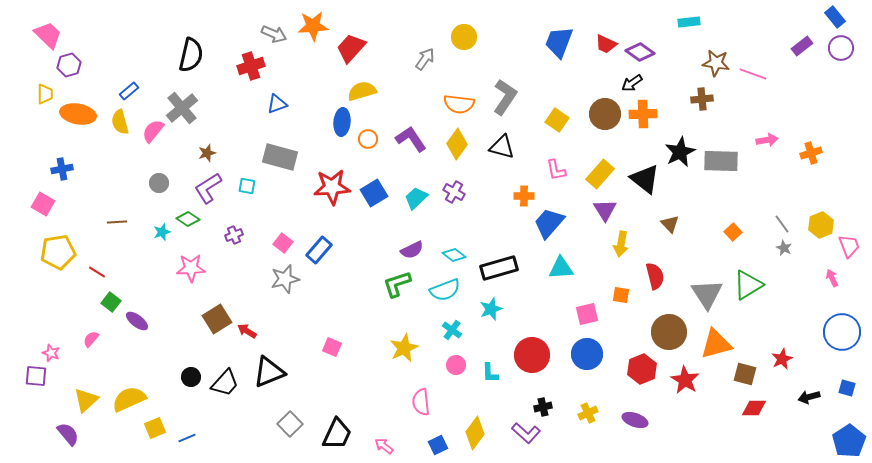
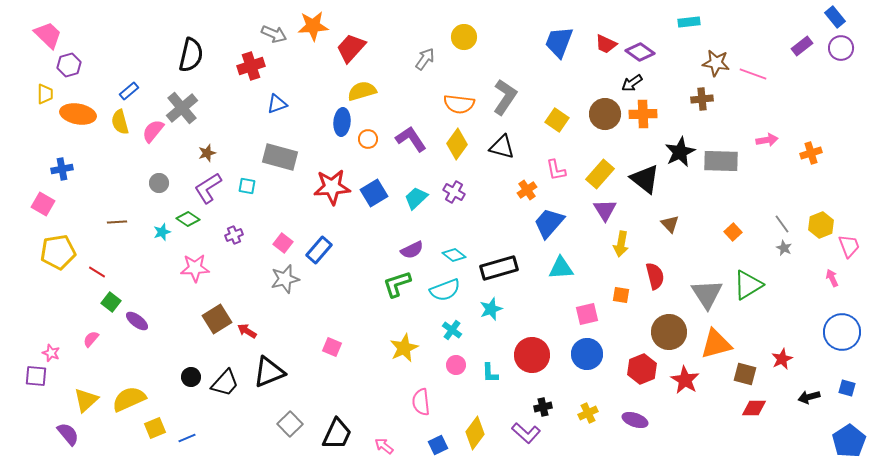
orange cross at (524, 196): moved 3 px right, 6 px up; rotated 36 degrees counterclockwise
pink star at (191, 268): moved 4 px right
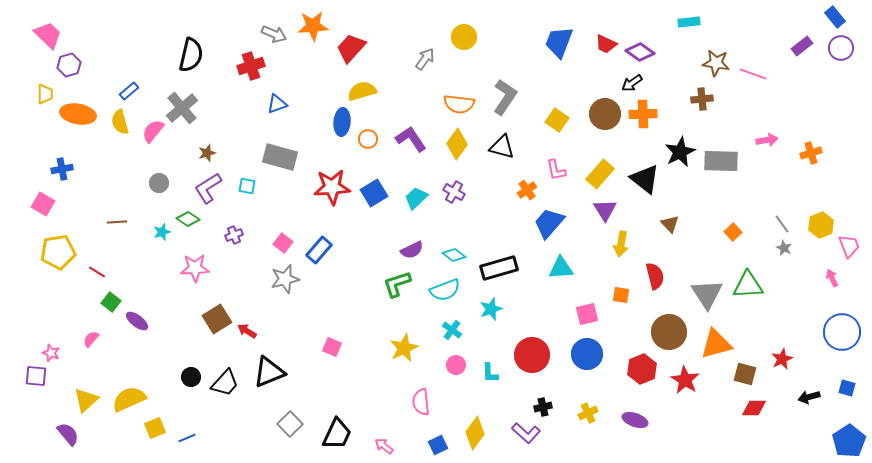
green triangle at (748, 285): rotated 28 degrees clockwise
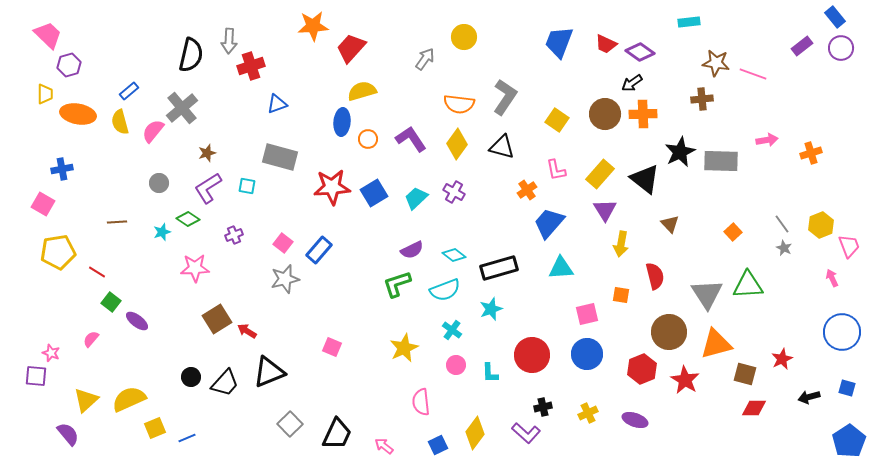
gray arrow at (274, 34): moved 45 px left, 7 px down; rotated 70 degrees clockwise
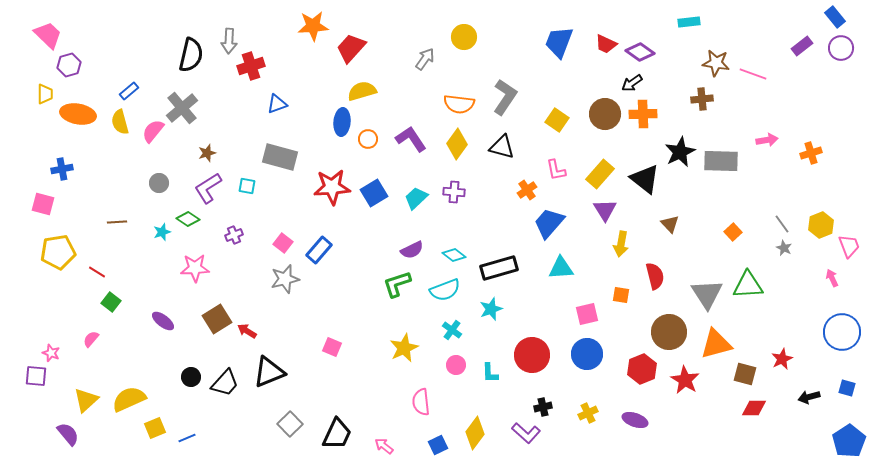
purple cross at (454, 192): rotated 25 degrees counterclockwise
pink square at (43, 204): rotated 15 degrees counterclockwise
purple ellipse at (137, 321): moved 26 px right
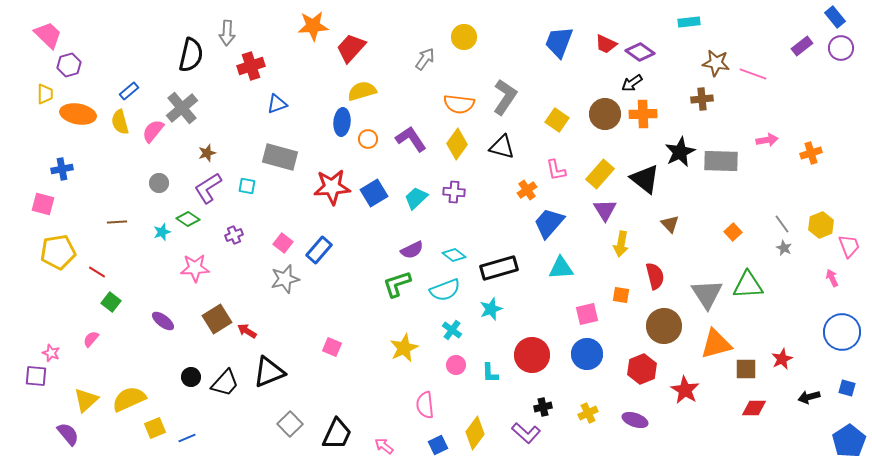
gray arrow at (229, 41): moved 2 px left, 8 px up
brown circle at (669, 332): moved 5 px left, 6 px up
brown square at (745, 374): moved 1 px right, 5 px up; rotated 15 degrees counterclockwise
red star at (685, 380): moved 10 px down
pink semicircle at (421, 402): moved 4 px right, 3 px down
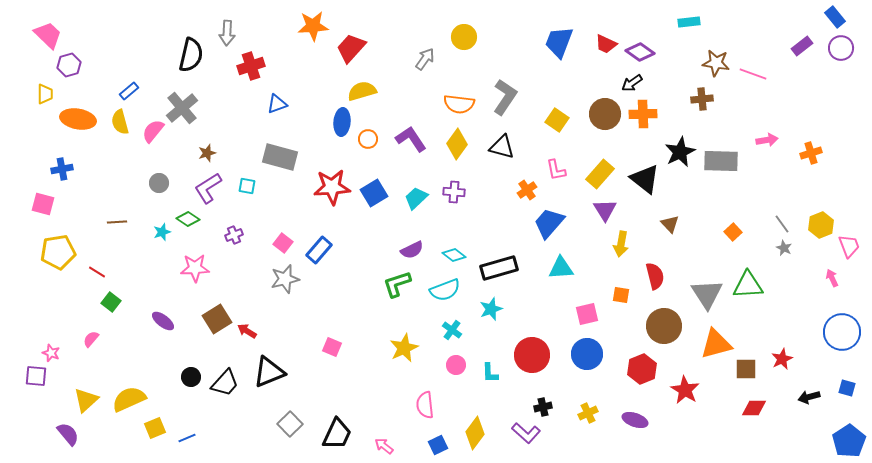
orange ellipse at (78, 114): moved 5 px down
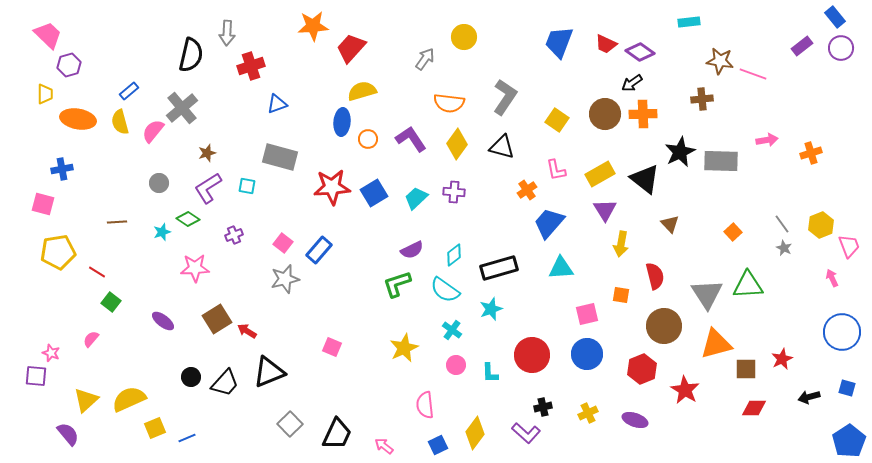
brown star at (716, 63): moved 4 px right, 2 px up
orange semicircle at (459, 104): moved 10 px left, 1 px up
yellow rectangle at (600, 174): rotated 20 degrees clockwise
cyan diamond at (454, 255): rotated 75 degrees counterclockwise
cyan semicircle at (445, 290): rotated 56 degrees clockwise
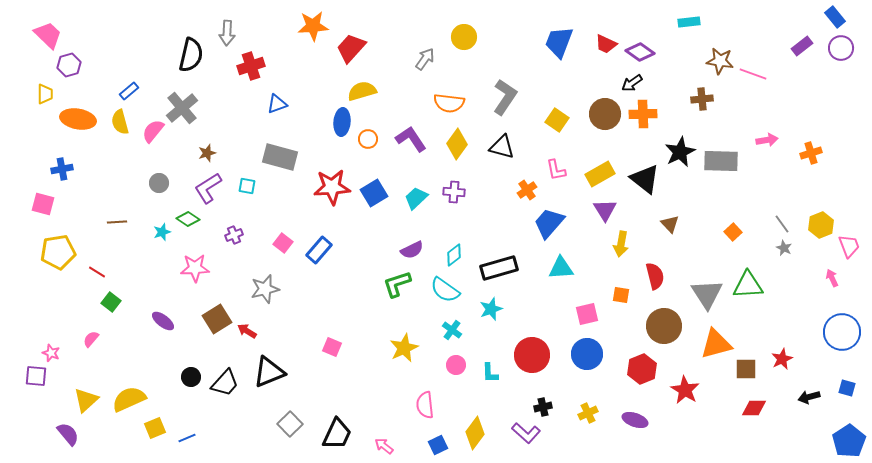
gray star at (285, 279): moved 20 px left, 10 px down
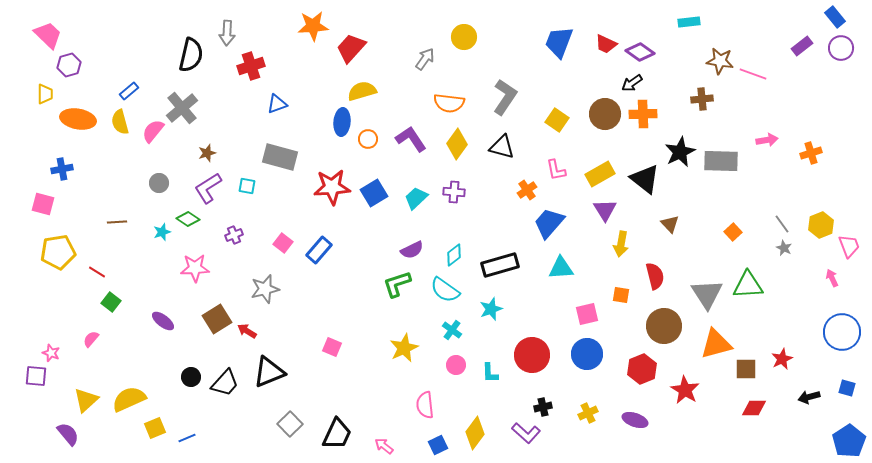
black rectangle at (499, 268): moved 1 px right, 3 px up
